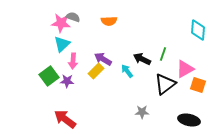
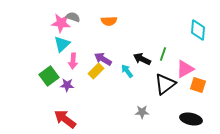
purple star: moved 4 px down
black ellipse: moved 2 px right, 1 px up
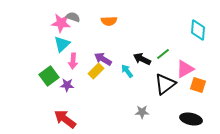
green line: rotated 32 degrees clockwise
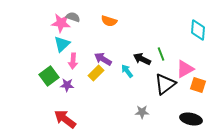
orange semicircle: rotated 21 degrees clockwise
green line: moved 2 px left; rotated 72 degrees counterclockwise
yellow rectangle: moved 2 px down
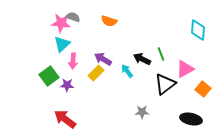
orange square: moved 5 px right, 4 px down; rotated 21 degrees clockwise
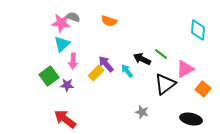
green line: rotated 32 degrees counterclockwise
purple arrow: moved 3 px right, 5 px down; rotated 18 degrees clockwise
gray star: rotated 16 degrees clockwise
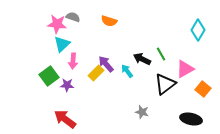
pink star: moved 4 px left, 1 px down
cyan diamond: rotated 25 degrees clockwise
green line: rotated 24 degrees clockwise
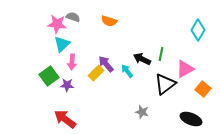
green line: rotated 40 degrees clockwise
pink arrow: moved 1 px left, 1 px down
black ellipse: rotated 10 degrees clockwise
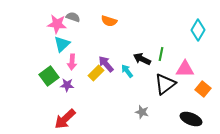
pink triangle: rotated 30 degrees clockwise
red arrow: rotated 80 degrees counterclockwise
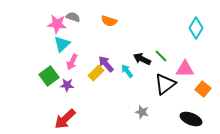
cyan diamond: moved 2 px left, 2 px up
green line: moved 2 px down; rotated 56 degrees counterclockwise
pink arrow: rotated 21 degrees clockwise
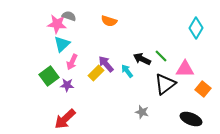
gray semicircle: moved 4 px left, 1 px up
